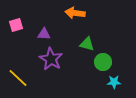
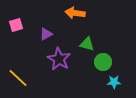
purple triangle: moved 2 px right; rotated 32 degrees counterclockwise
purple star: moved 8 px right
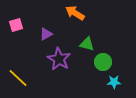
orange arrow: rotated 24 degrees clockwise
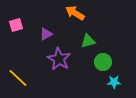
green triangle: moved 1 px right, 3 px up; rotated 28 degrees counterclockwise
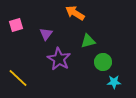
purple triangle: rotated 24 degrees counterclockwise
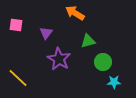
pink square: rotated 24 degrees clockwise
purple triangle: moved 1 px up
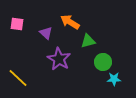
orange arrow: moved 5 px left, 9 px down
pink square: moved 1 px right, 1 px up
purple triangle: rotated 24 degrees counterclockwise
cyan star: moved 3 px up
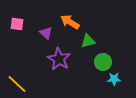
yellow line: moved 1 px left, 6 px down
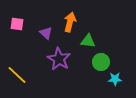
orange arrow: rotated 72 degrees clockwise
green triangle: rotated 21 degrees clockwise
green circle: moved 2 px left
cyan star: moved 1 px right
yellow line: moved 9 px up
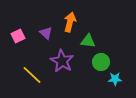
pink square: moved 1 px right, 12 px down; rotated 32 degrees counterclockwise
purple star: moved 3 px right, 2 px down
yellow line: moved 15 px right
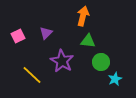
orange arrow: moved 13 px right, 6 px up
purple triangle: rotated 32 degrees clockwise
cyan star: rotated 24 degrees counterclockwise
